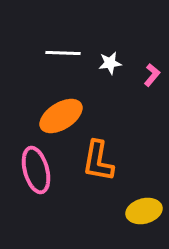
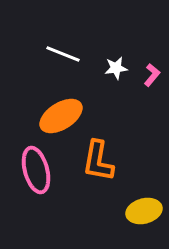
white line: moved 1 px down; rotated 20 degrees clockwise
white star: moved 6 px right, 5 px down
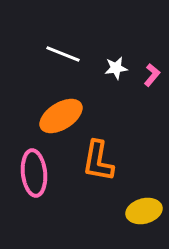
pink ellipse: moved 2 px left, 3 px down; rotated 9 degrees clockwise
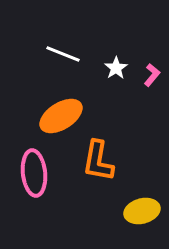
white star: rotated 25 degrees counterclockwise
yellow ellipse: moved 2 px left
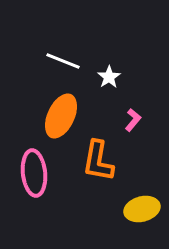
white line: moved 7 px down
white star: moved 7 px left, 9 px down
pink L-shape: moved 19 px left, 45 px down
orange ellipse: rotated 33 degrees counterclockwise
yellow ellipse: moved 2 px up
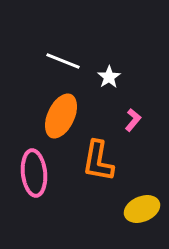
yellow ellipse: rotated 8 degrees counterclockwise
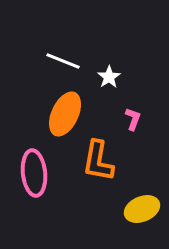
orange ellipse: moved 4 px right, 2 px up
pink L-shape: moved 1 px up; rotated 20 degrees counterclockwise
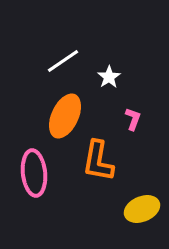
white line: rotated 56 degrees counterclockwise
orange ellipse: moved 2 px down
